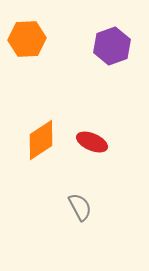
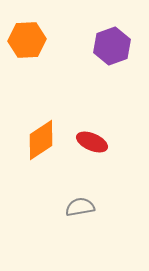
orange hexagon: moved 1 px down
gray semicircle: rotated 72 degrees counterclockwise
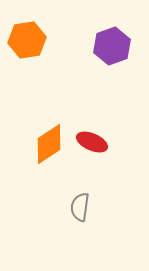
orange hexagon: rotated 6 degrees counterclockwise
orange diamond: moved 8 px right, 4 px down
gray semicircle: rotated 72 degrees counterclockwise
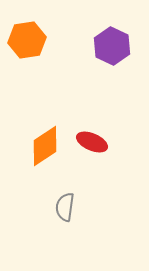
purple hexagon: rotated 15 degrees counterclockwise
orange diamond: moved 4 px left, 2 px down
gray semicircle: moved 15 px left
